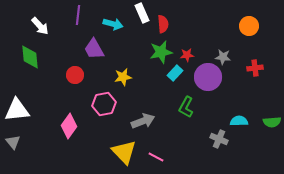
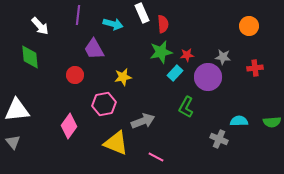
yellow triangle: moved 8 px left, 9 px up; rotated 24 degrees counterclockwise
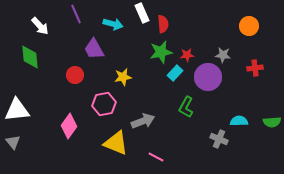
purple line: moved 2 px left, 1 px up; rotated 30 degrees counterclockwise
gray star: moved 2 px up
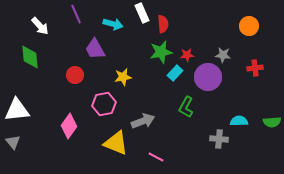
purple trapezoid: moved 1 px right
gray cross: rotated 18 degrees counterclockwise
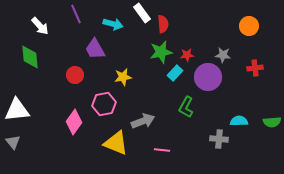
white rectangle: rotated 12 degrees counterclockwise
pink diamond: moved 5 px right, 4 px up
pink line: moved 6 px right, 7 px up; rotated 21 degrees counterclockwise
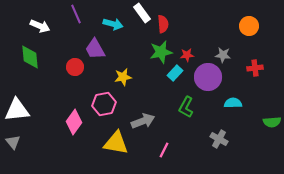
white arrow: rotated 24 degrees counterclockwise
red circle: moved 8 px up
cyan semicircle: moved 6 px left, 18 px up
gray cross: rotated 24 degrees clockwise
yellow triangle: rotated 12 degrees counterclockwise
pink line: moved 2 px right; rotated 70 degrees counterclockwise
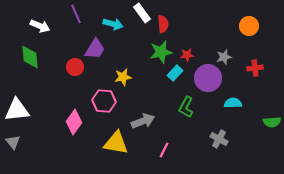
purple trapezoid: rotated 120 degrees counterclockwise
gray star: moved 1 px right, 2 px down; rotated 21 degrees counterclockwise
purple circle: moved 1 px down
pink hexagon: moved 3 px up; rotated 15 degrees clockwise
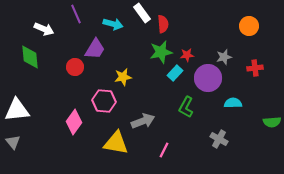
white arrow: moved 4 px right, 3 px down
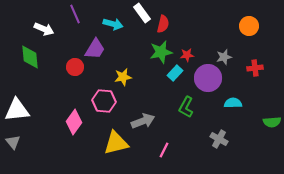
purple line: moved 1 px left
red semicircle: rotated 18 degrees clockwise
yellow triangle: rotated 24 degrees counterclockwise
